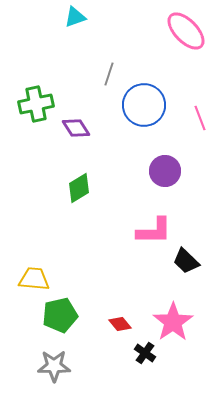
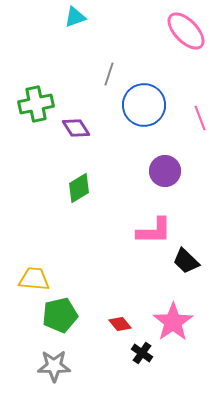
black cross: moved 3 px left
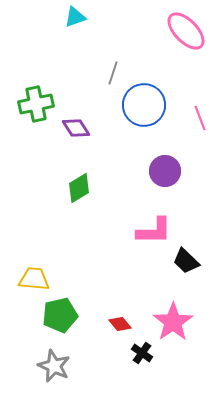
gray line: moved 4 px right, 1 px up
gray star: rotated 24 degrees clockwise
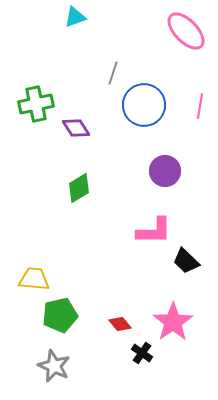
pink line: moved 12 px up; rotated 30 degrees clockwise
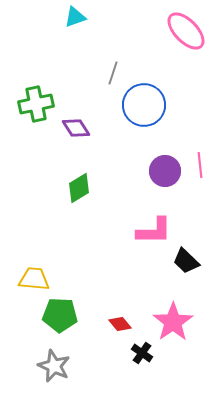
pink line: moved 59 px down; rotated 15 degrees counterclockwise
green pentagon: rotated 16 degrees clockwise
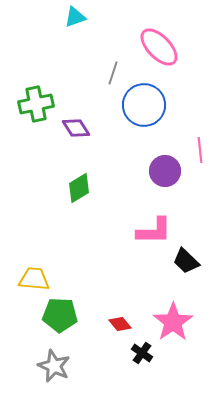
pink ellipse: moved 27 px left, 16 px down
pink line: moved 15 px up
